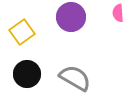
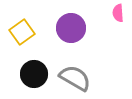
purple circle: moved 11 px down
black circle: moved 7 px right
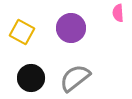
yellow square: rotated 25 degrees counterclockwise
black circle: moved 3 px left, 4 px down
gray semicircle: rotated 68 degrees counterclockwise
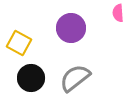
yellow square: moved 3 px left, 11 px down
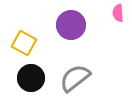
purple circle: moved 3 px up
yellow square: moved 5 px right
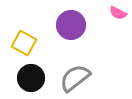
pink semicircle: rotated 60 degrees counterclockwise
